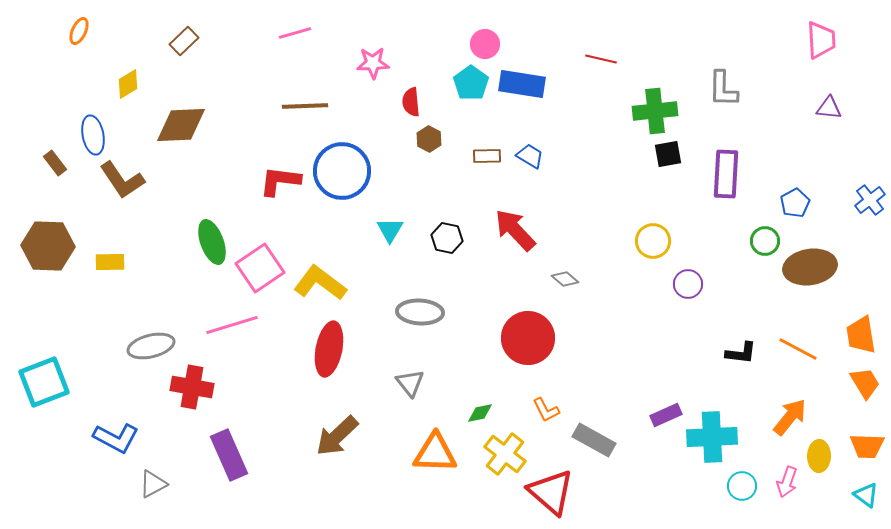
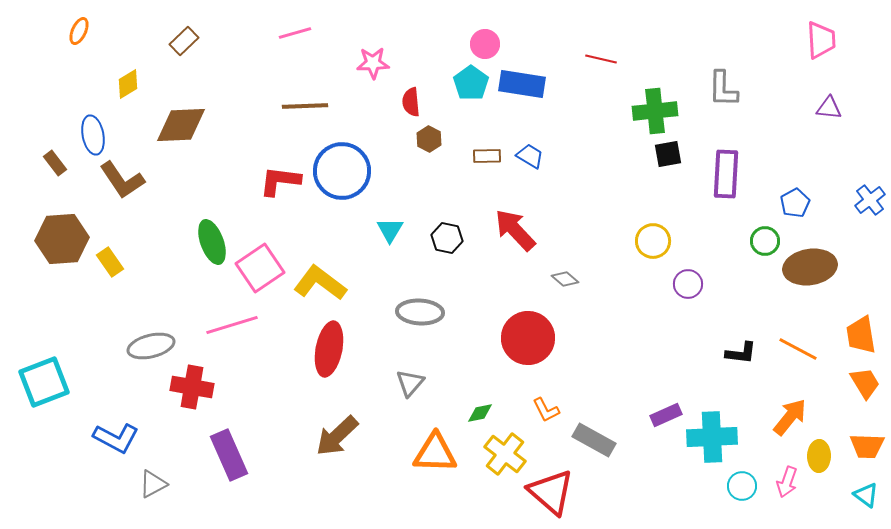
brown hexagon at (48, 246): moved 14 px right, 7 px up; rotated 6 degrees counterclockwise
yellow rectangle at (110, 262): rotated 56 degrees clockwise
gray triangle at (410, 383): rotated 20 degrees clockwise
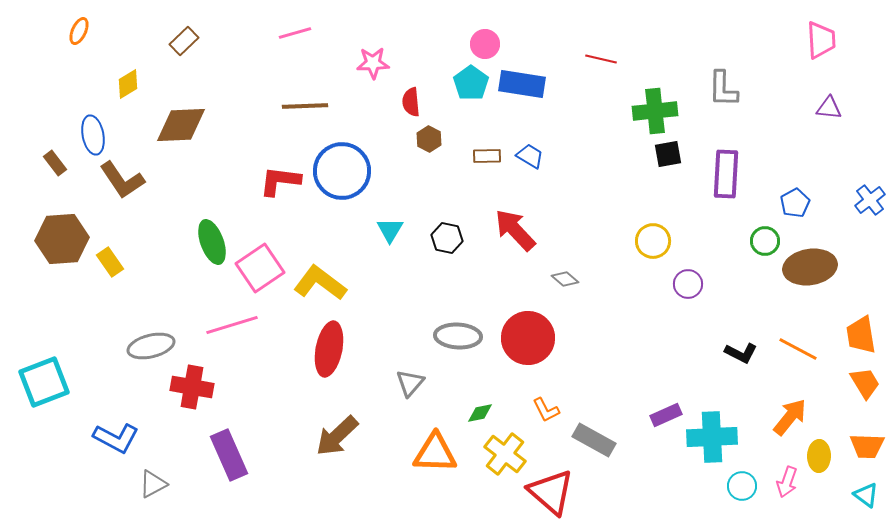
gray ellipse at (420, 312): moved 38 px right, 24 px down
black L-shape at (741, 353): rotated 20 degrees clockwise
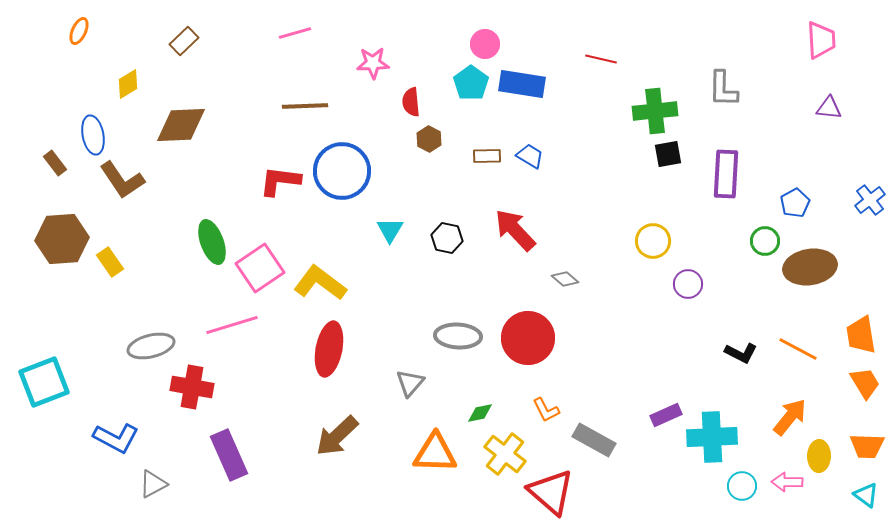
pink arrow at (787, 482): rotated 72 degrees clockwise
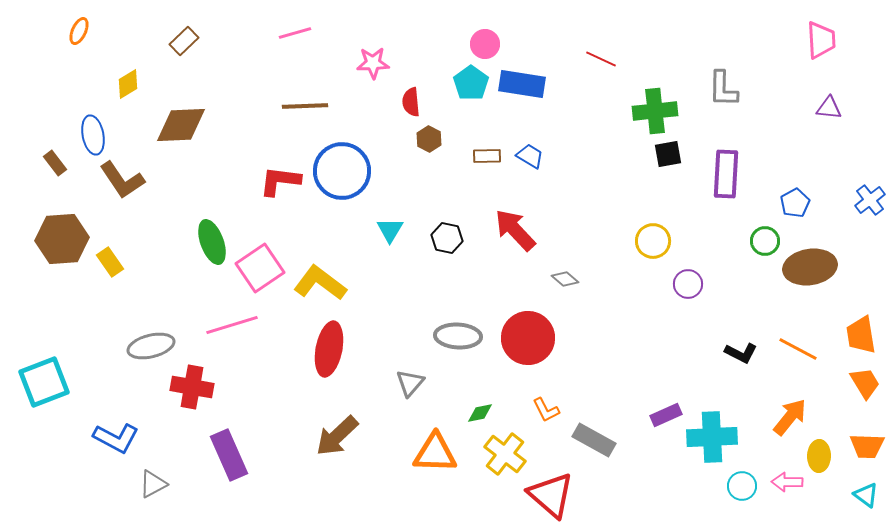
red line at (601, 59): rotated 12 degrees clockwise
red triangle at (551, 492): moved 3 px down
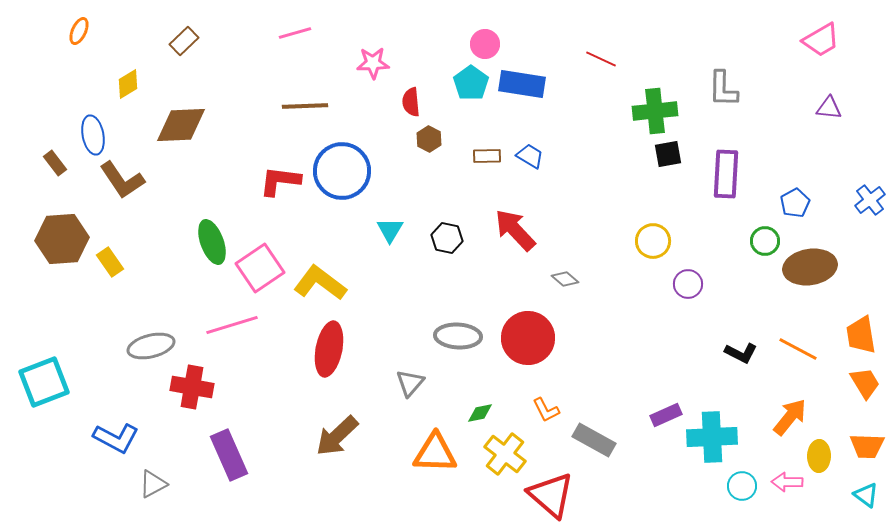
pink trapezoid at (821, 40): rotated 63 degrees clockwise
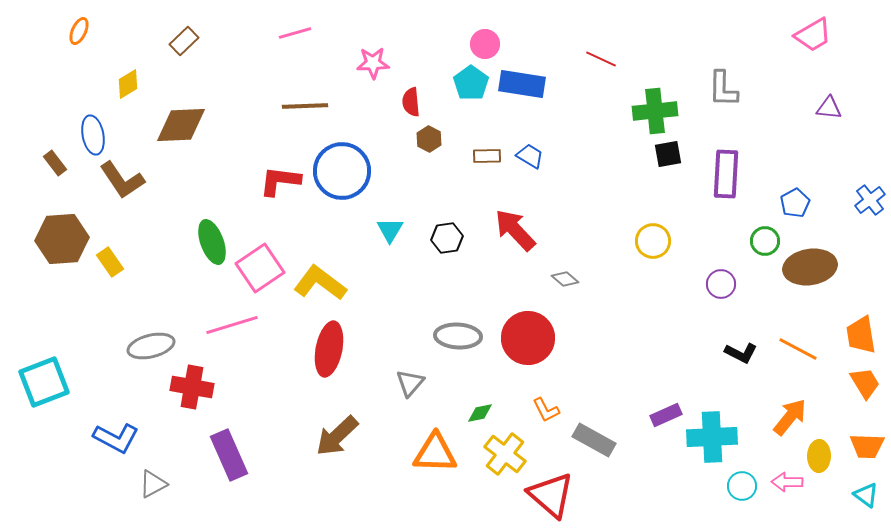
pink trapezoid at (821, 40): moved 8 px left, 5 px up
black hexagon at (447, 238): rotated 20 degrees counterclockwise
purple circle at (688, 284): moved 33 px right
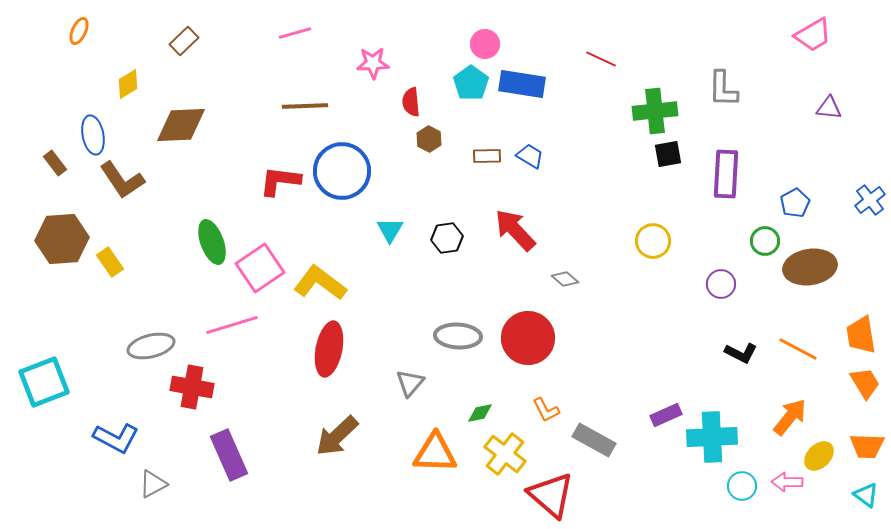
yellow ellipse at (819, 456): rotated 44 degrees clockwise
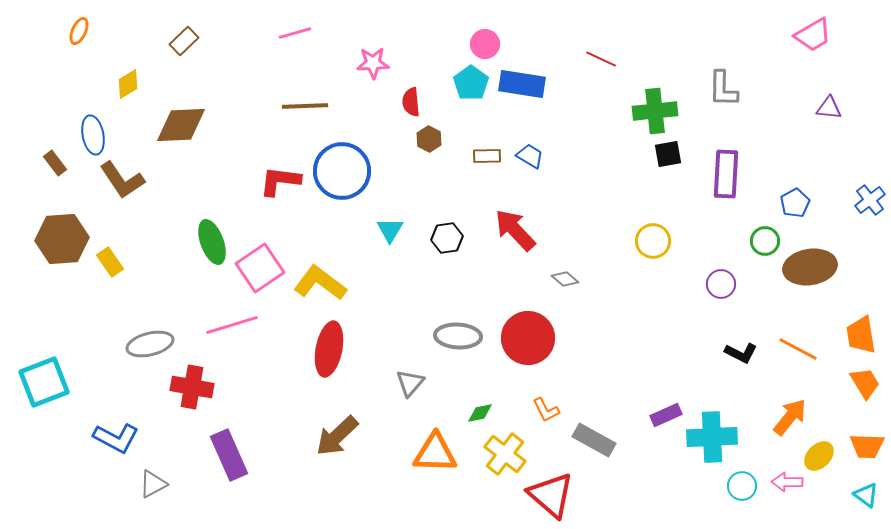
gray ellipse at (151, 346): moved 1 px left, 2 px up
